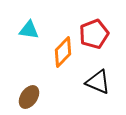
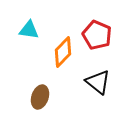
red pentagon: moved 3 px right, 1 px down; rotated 28 degrees counterclockwise
black triangle: rotated 16 degrees clockwise
brown ellipse: moved 11 px right; rotated 15 degrees counterclockwise
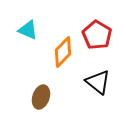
cyan triangle: moved 1 px left; rotated 15 degrees clockwise
red pentagon: rotated 8 degrees clockwise
brown ellipse: moved 1 px right
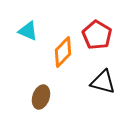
cyan triangle: moved 1 px down
black triangle: moved 5 px right; rotated 24 degrees counterclockwise
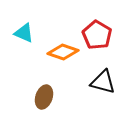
cyan triangle: moved 4 px left, 2 px down
orange diamond: rotated 64 degrees clockwise
brown ellipse: moved 3 px right
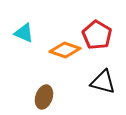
orange diamond: moved 2 px right, 2 px up
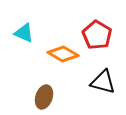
orange diamond: moved 2 px left, 4 px down; rotated 12 degrees clockwise
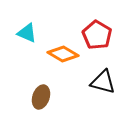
cyan triangle: moved 3 px right
brown ellipse: moved 3 px left
